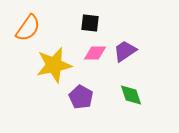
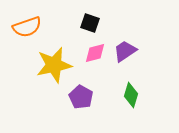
black square: rotated 12 degrees clockwise
orange semicircle: moved 1 px left, 1 px up; rotated 36 degrees clockwise
pink diamond: rotated 15 degrees counterclockwise
green diamond: rotated 35 degrees clockwise
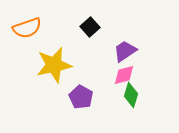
black square: moved 4 px down; rotated 30 degrees clockwise
orange semicircle: moved 1 px down
pink diamond: moved 29 px right, 22 px down
